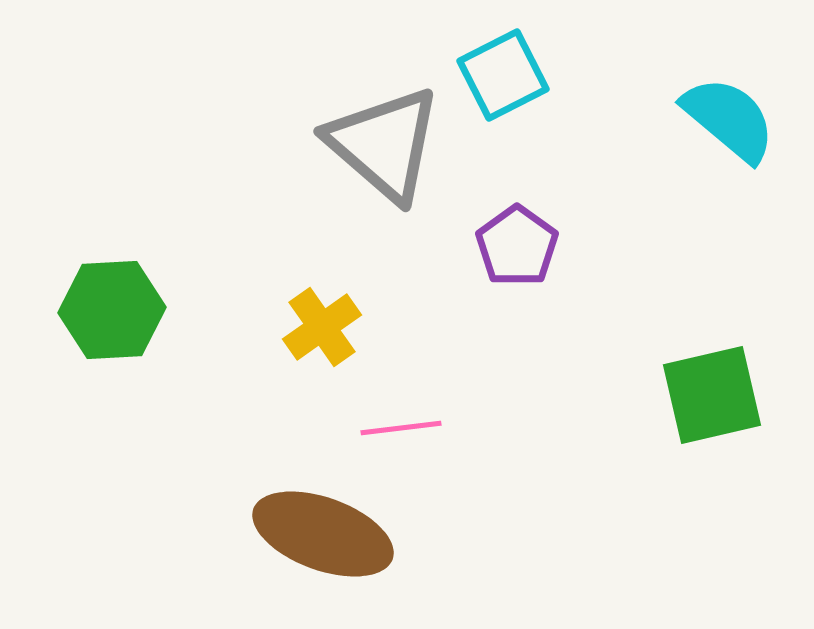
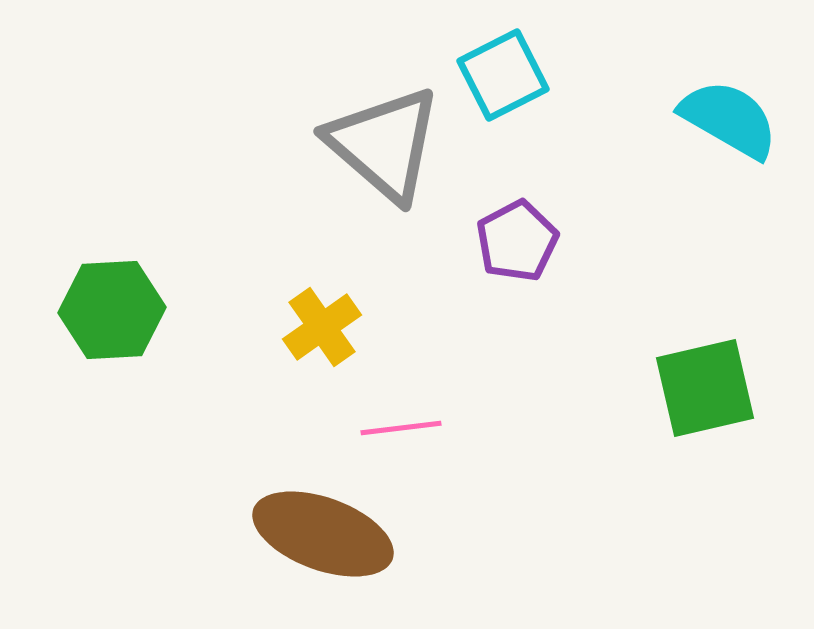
cyan semicircle: rotated 10 degrees counterclockwise
purple pentagon: moved 5 px up; rotated 8 degrees clockwise
green square: moved 7 px left, 7 px up
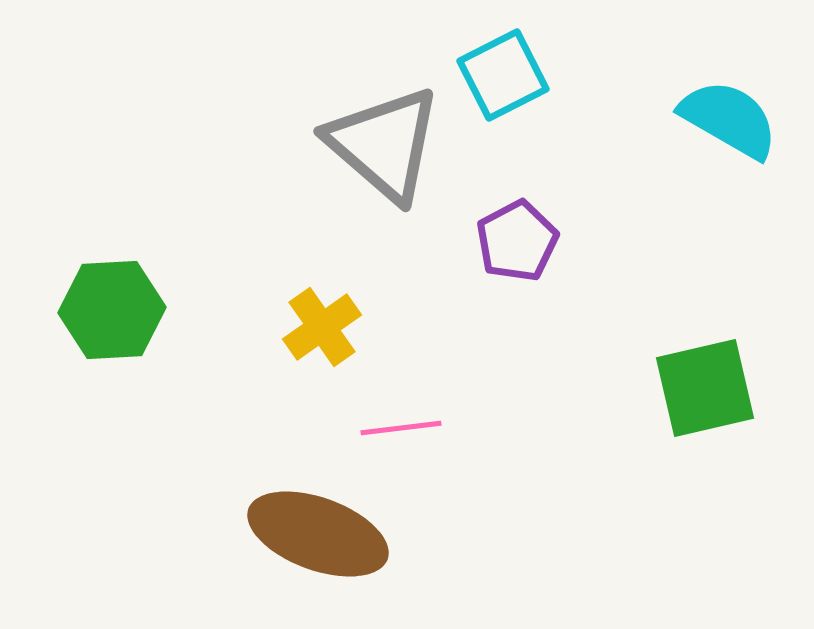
brown ellipse: moved 5 px left
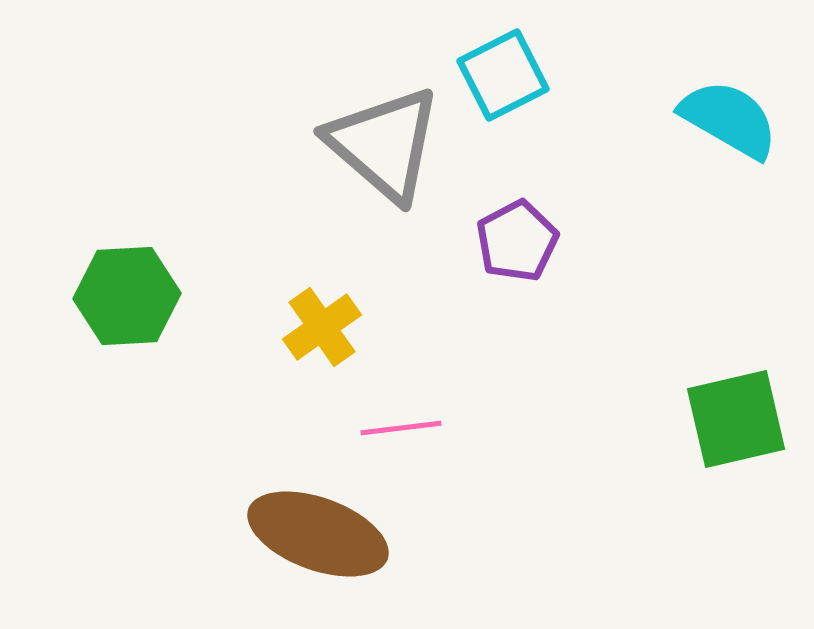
green hexagon: moved 15 px right, 14 px up
green square: moved 31 px right, 31 px down
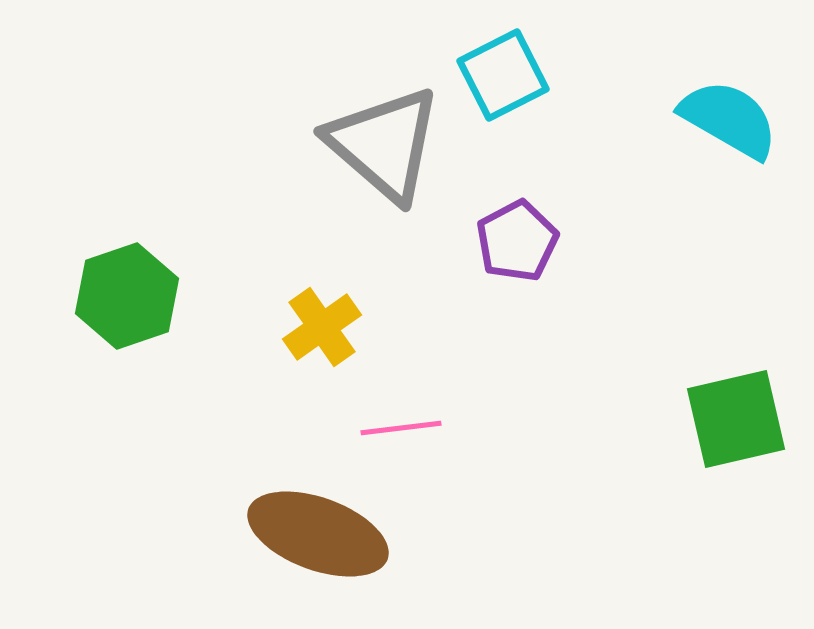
green hexagon: rotated 16 degrees counterclockwise
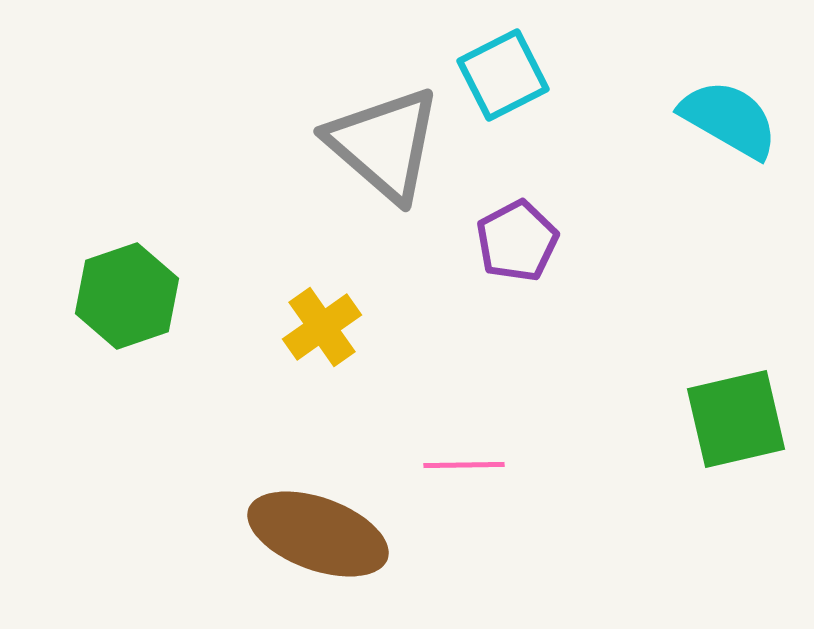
pink line: moved 63 px right, 37 px down; rotated 6 degrees clockwise
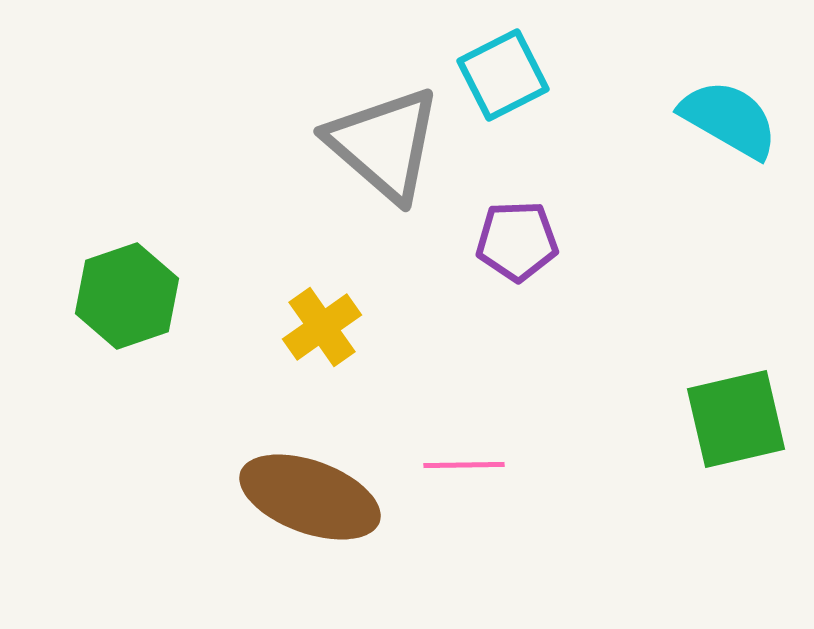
purple pentagon: rotated 26 degrees clockwise
brown ellipse: moved 8 px left, 37 px up
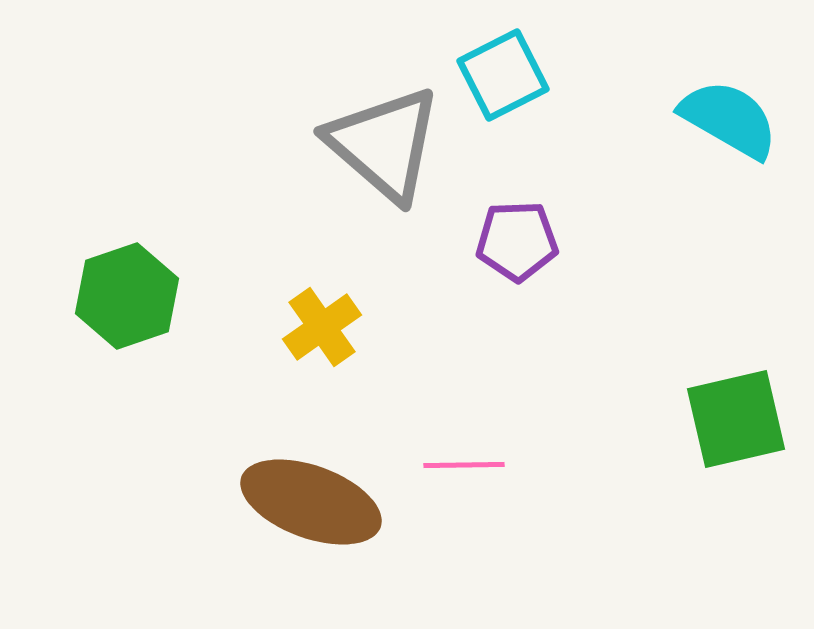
brown ellipse: moved 1 px right, 5 px down
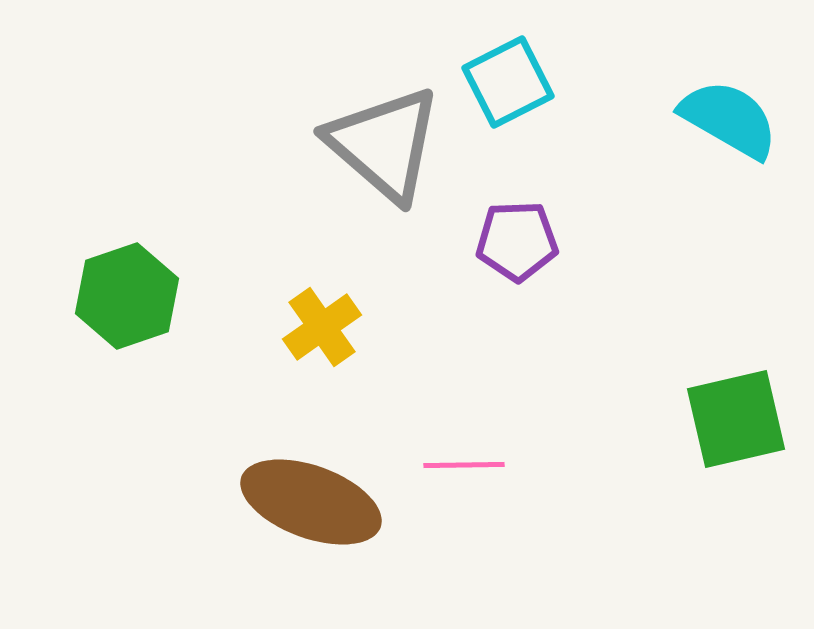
cyan square: moved 5 px right, 7 px down
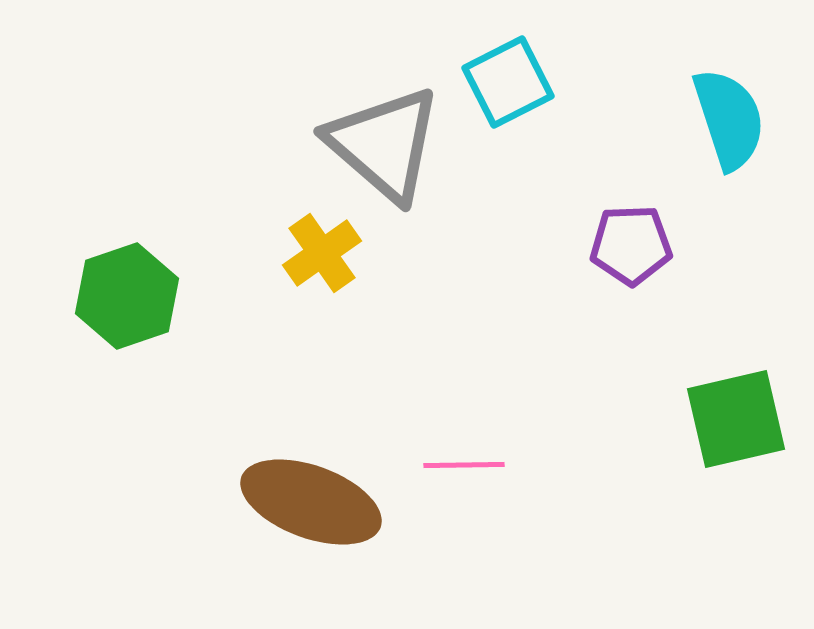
cyan semicircle: rotated 42 degrees clockwise
purple pentagon: moved 114 px right, 4 px down
yellow cross: moved 74 px up
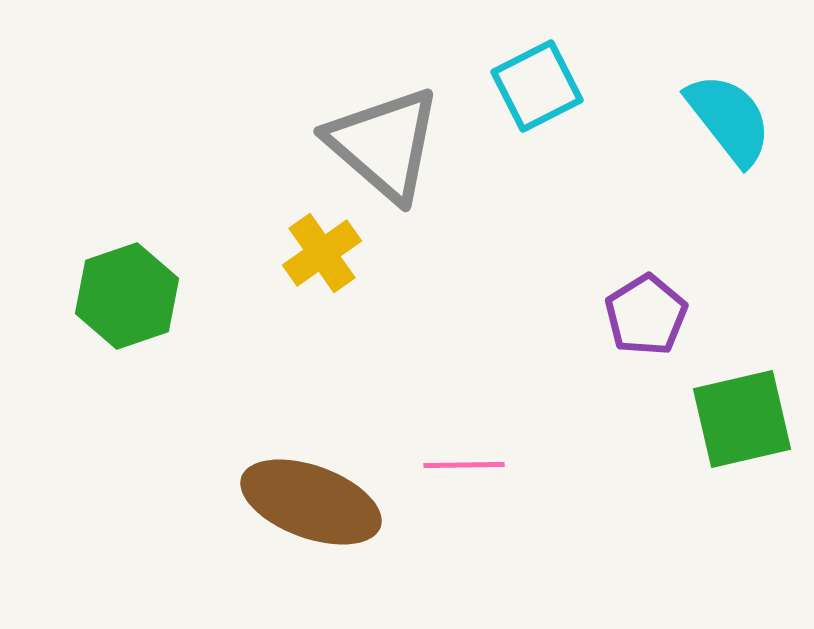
cyan square: moved 29 px right, 4 px down
cyan semicircle: rotated 20 degrees counterclockwise
purple pentagon: moved 15 px right, 70 px down; rotated 30 degrees counterclockwise
green square: moved 6 px right
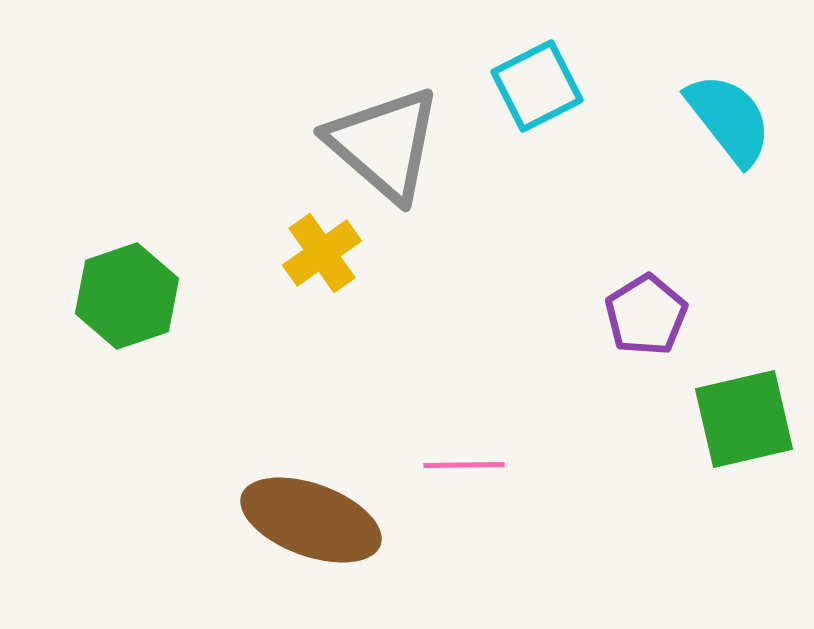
green square: moved 2 px right
brown ellipse: moved 18 px down
